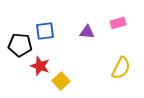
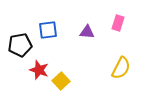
pink rectangle: rotated 56 degrees counterclockwise
blue square: moved 3 px right, 1 px up
black pentagon: rotated 15 degrees counterclockwise
red star: moved 1 px left, 4 px down
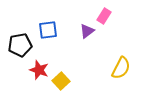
pink rectangle: moved 14 px left, 7 px up; rotated 14 degrees clockwise
purple triangle: moved 1 px up; rotated 42 degrees counterclockwise
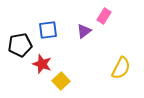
purple triangle: moved 3 px left
red star: moved 3 px right, 6 px up
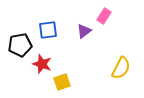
yellow square: moved 1 px right, 1 px down; rotated 24 degrees clockwise
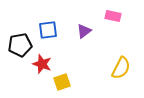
pink rectangle: moved 9 px right; rotated 70 degrees clockwise
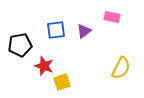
pink rectangle: moved 1 px left, 1 px down
blue square: moved 8 px right
red star: moved 2 px right, 2 px down
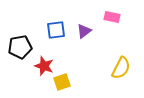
black pentagon: moved 2 px down
